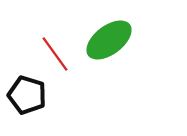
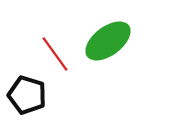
green ellipse: moved 1 px left, 1 px down
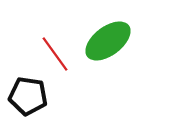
black pentagon: moved 1 px right, 1 px down; rotated 9 degrees counterclockwise
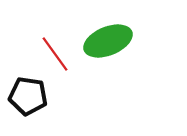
green ellipse: rotated 15 degrees clockwise
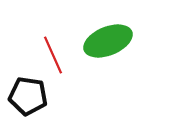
red line: moved 2 px left, 1 px down; rotated 12 degrees clockwise
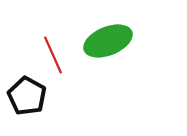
black pentagon: moved 1 px left; rotated 21 degrees clockwise
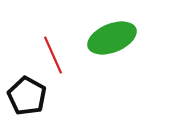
green ellipse: moved 4 px right, 3 px up
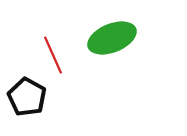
black pentagon: moved 1 px down
